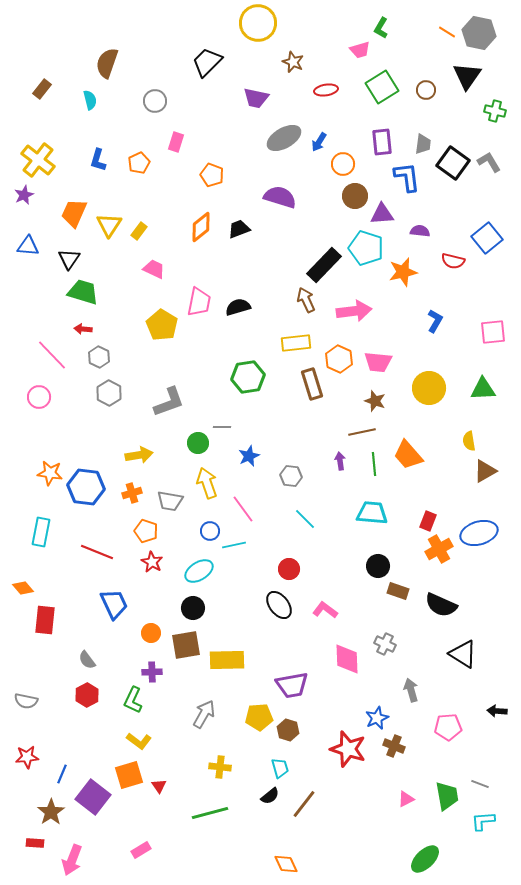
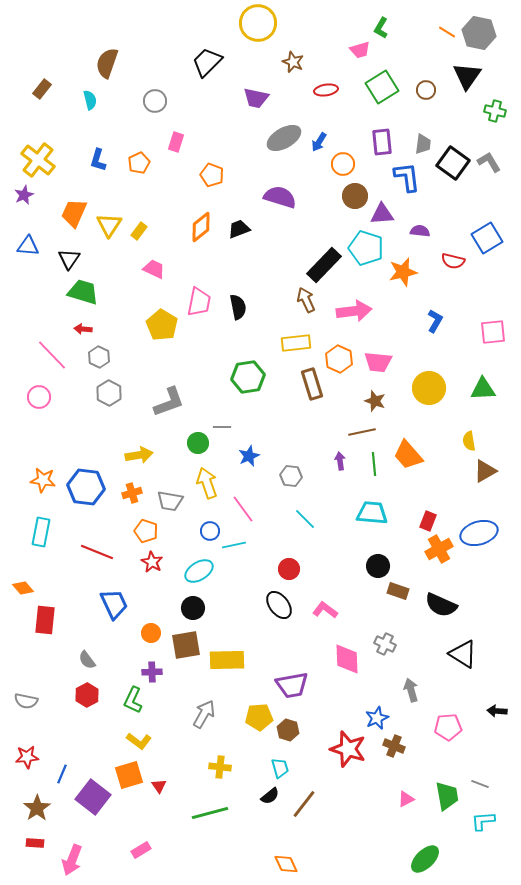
blue square at (487, 238): rotated 8 degrees clockwise
black semicircle at (238, 307): rotated 95 degrees clockwise
orange star at (50, 473): moved 7 px left, 7 px down
brown star at (51, 812): moved 14 px left, 4 px up
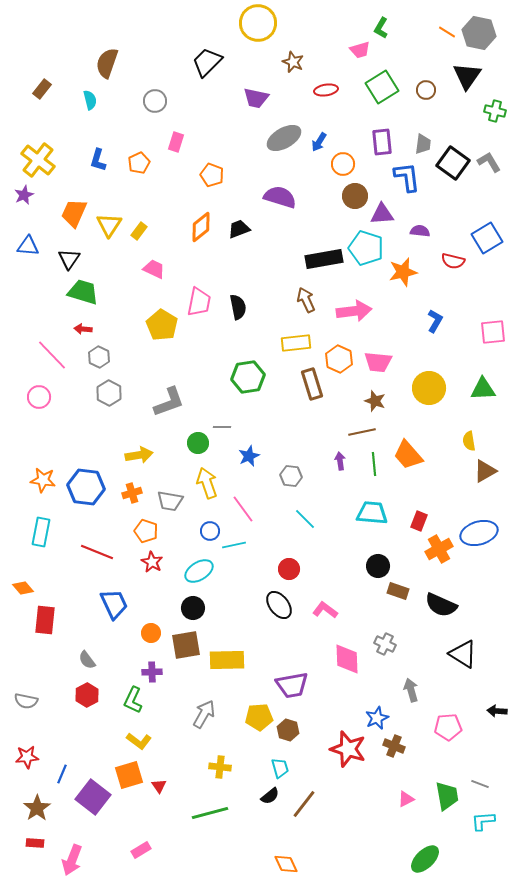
black rectangle at (324, 265): moved 6 px up; rotated 36 degrees clockwise
red rectangle at (428, 521): moved 9 px left
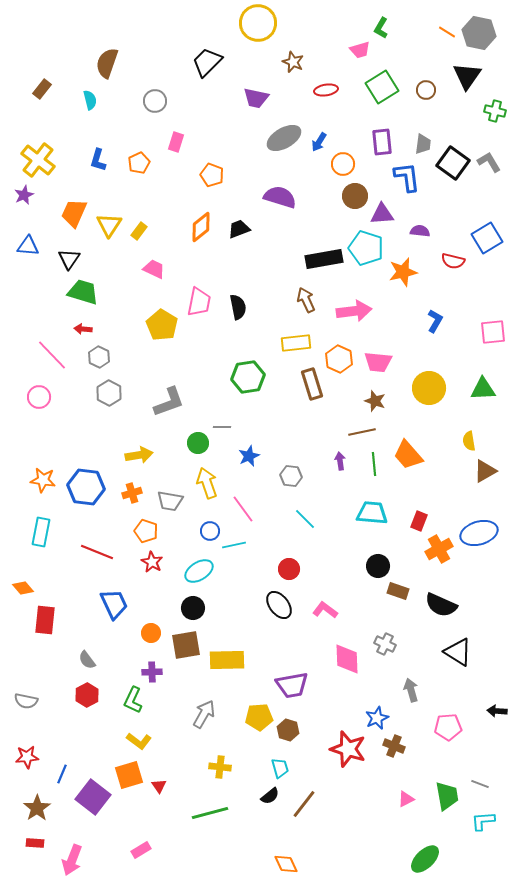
black triangle at (463, 654): moved 5 px left, 2 px up
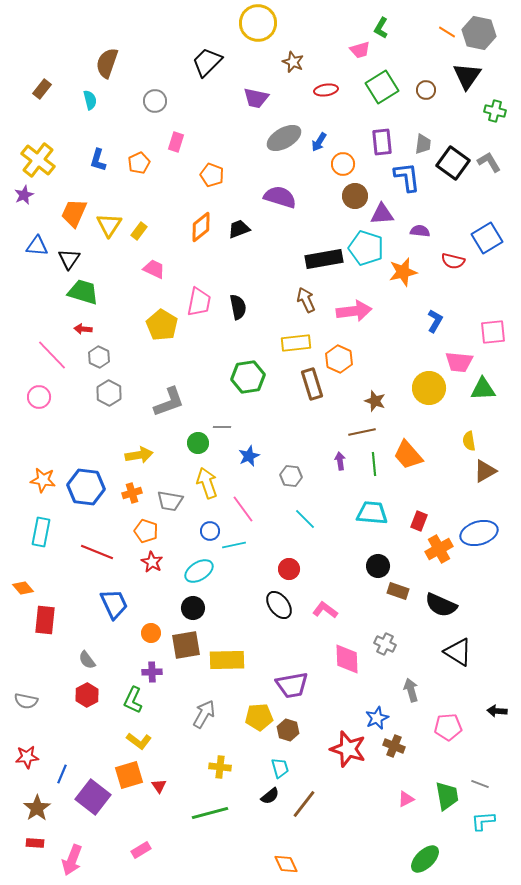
blue triangle at (28, 246): moved 9 px right
pink trapezoid at (378, 362): moved 81 px right
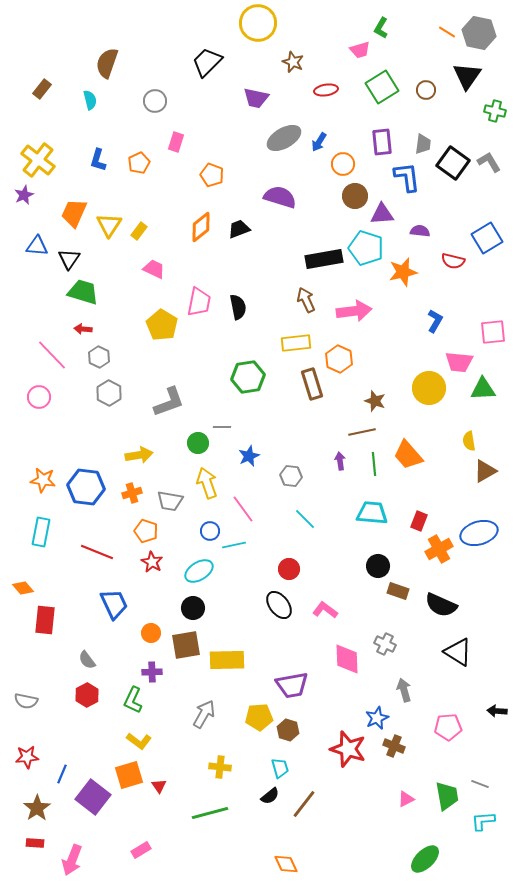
gray arrow at (411, 690): moved 7 px left
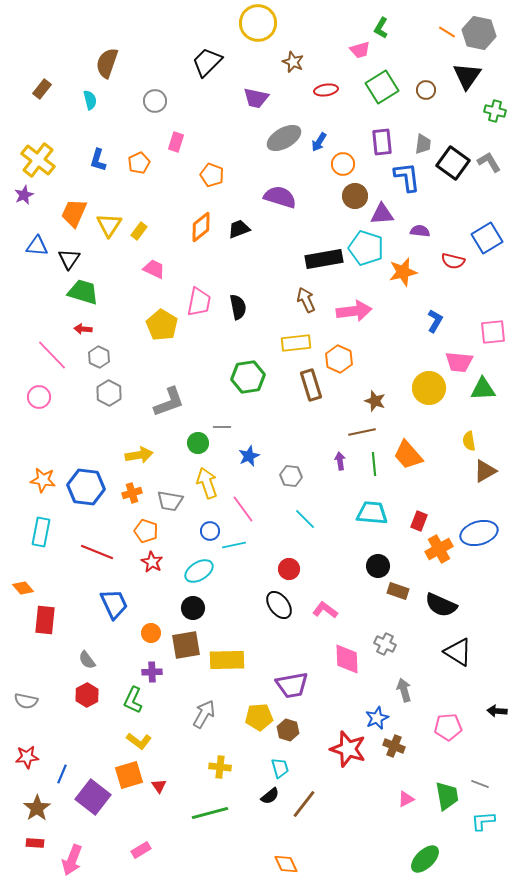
brown rectangle at (312, 384): moved 1 px left, 1 px down
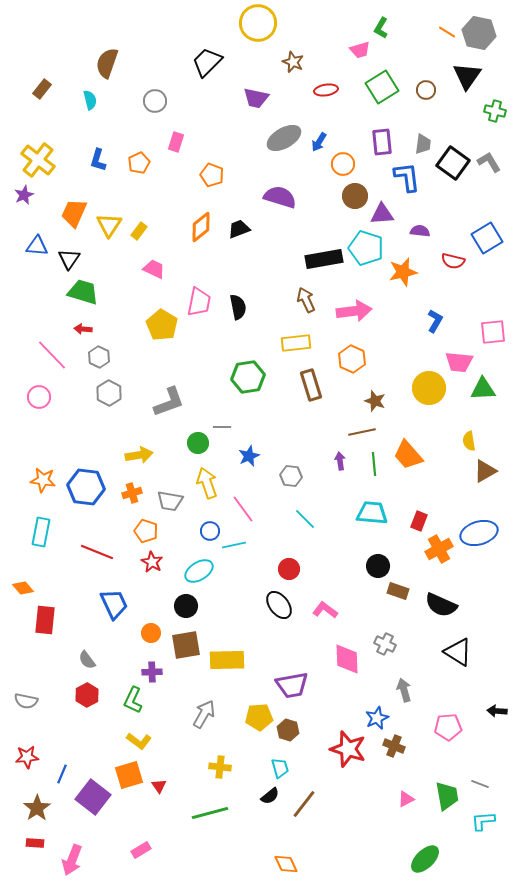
orange hexagon at (339, 359): moved 13 px right
black circle at (193, 608): moved 7 px left, 2 px up
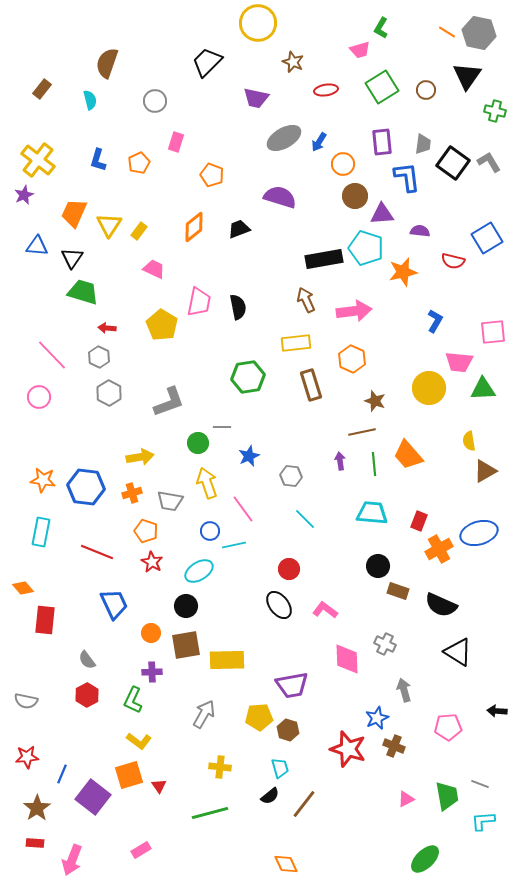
orange diamond at (201, 227): moved 7 px left
black triangle at (69, 259): moved 3 px right, 1 px up
red arrow at (83, 329): moved 24 px right, 1 px up
yellow arrow at (139, 455): moved 1 px right, 2 px down
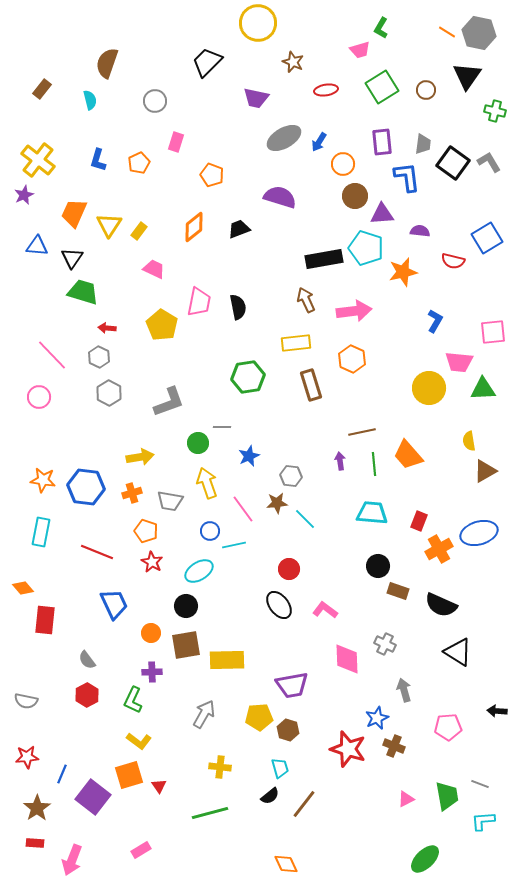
brown star at (375, 401): moved 98 px left, 102 px down; rotated 25 degrees counterclockwise
